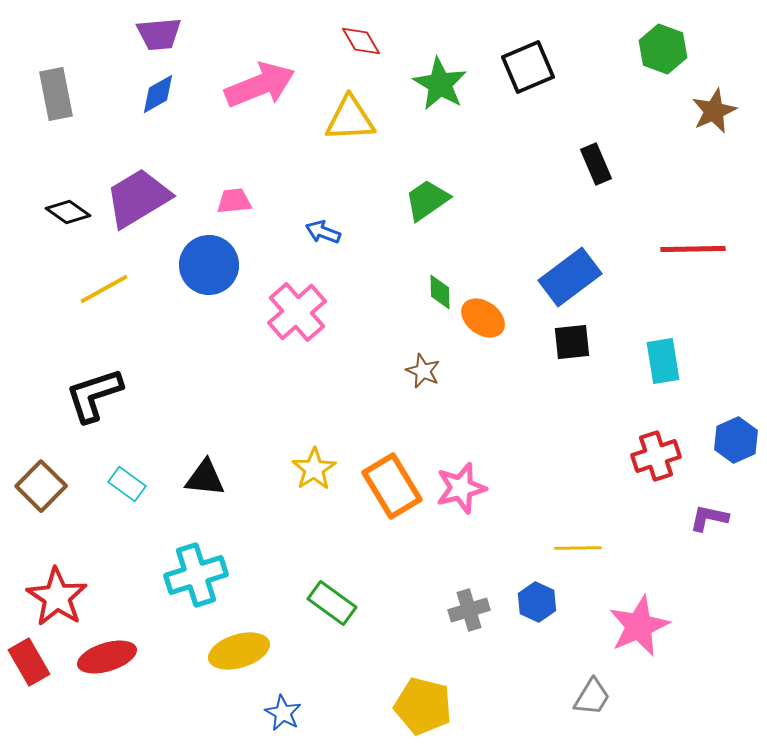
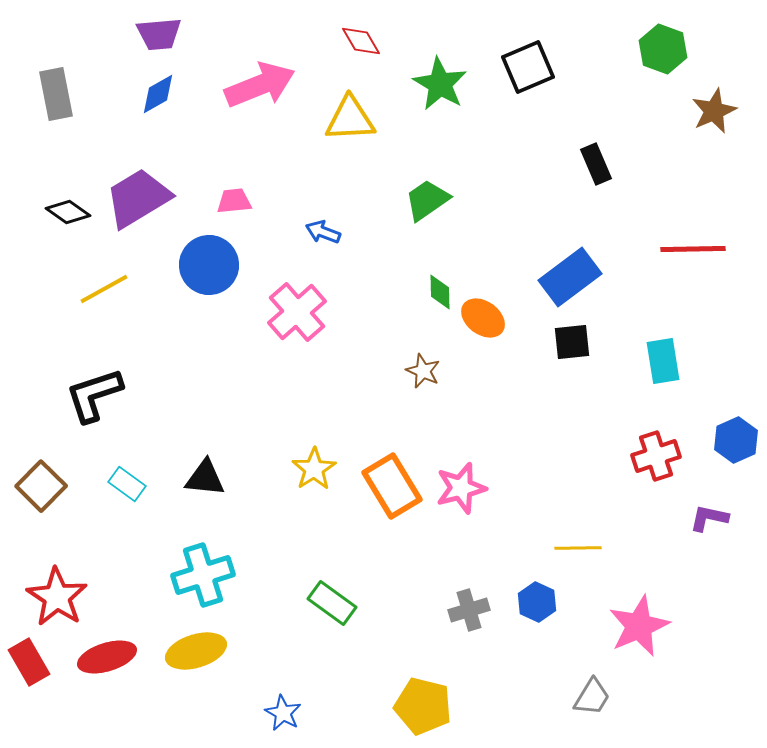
cyan cross at (196, 575): moved 7 px right
yellow ellipse at (239, 651): moved 43 px left
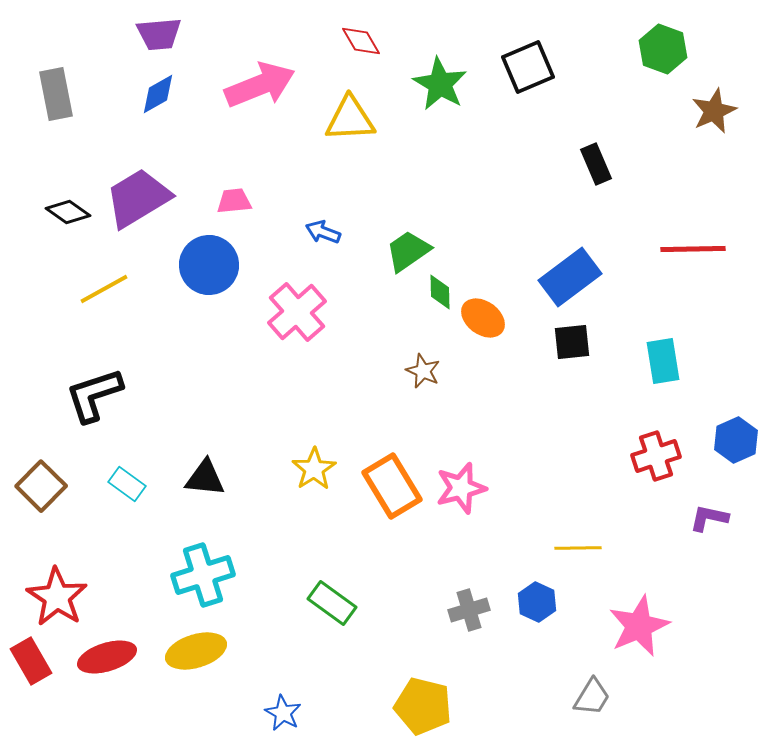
green trapezoid at (427, 200): moved 19 px left, 51 px down
red rectangle at (29, 662): moved 2 px right, 1 px up
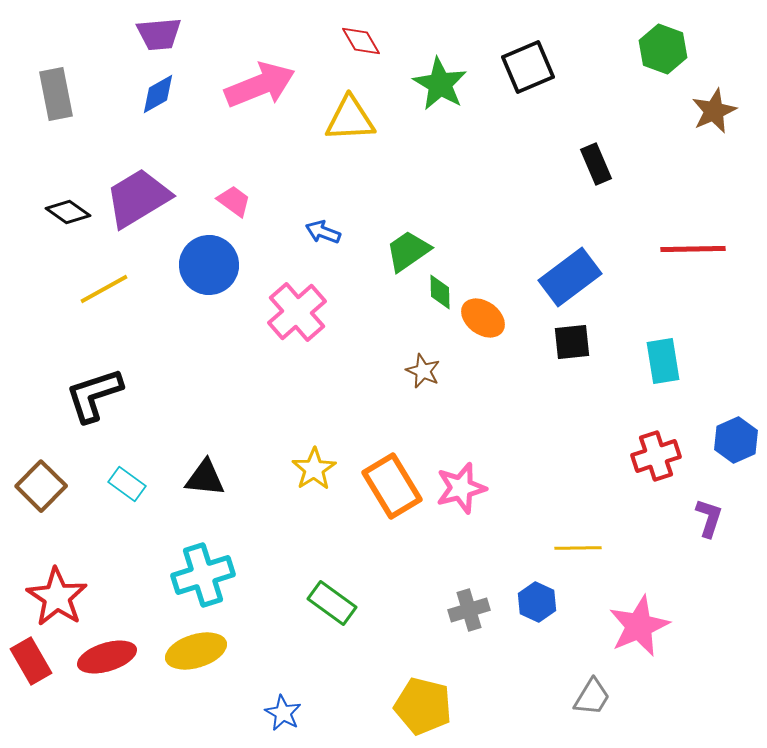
pink trapezoid at (234, 201): rotated 42 degrees clockwise
purple L-shape at (709, 518): rotated 96 degrees clockwise
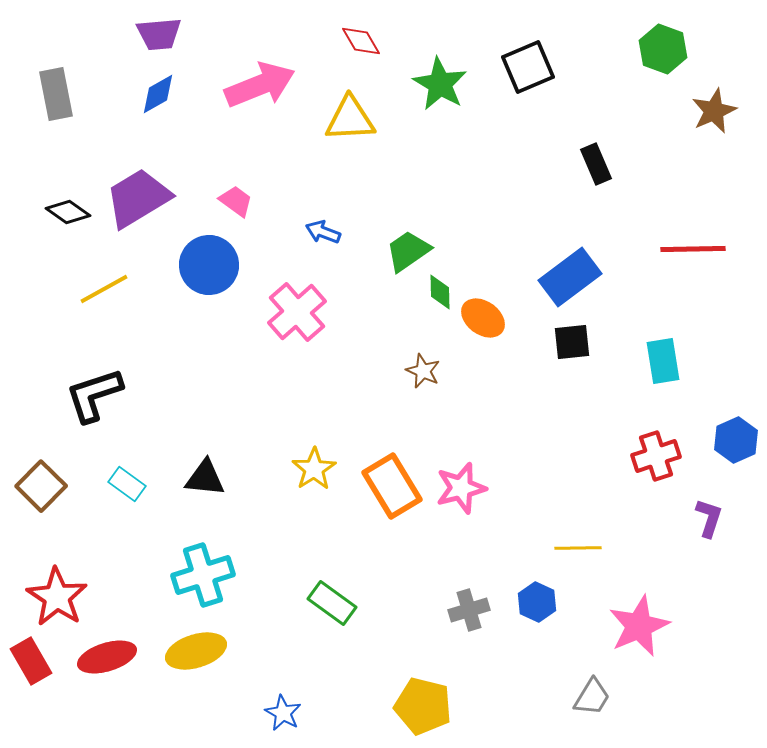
pink trapezoid at (234, 201): moved 2 px right
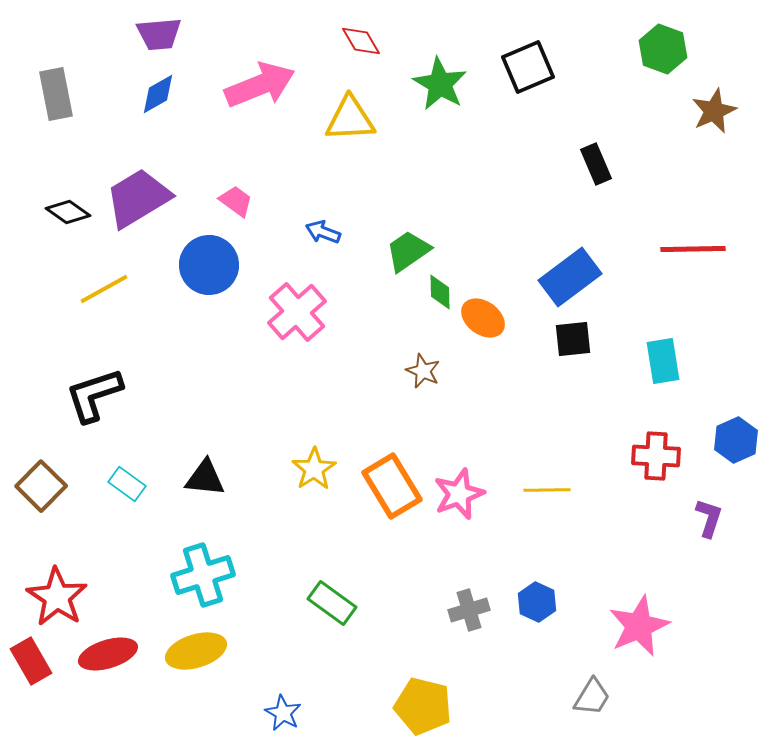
black square at (572, 342): moved 1 px right, 3 px up
red cross at (656, 456): rotated 21 degrees clockwise
pink star at (461, 488): moved 2 px left, 6 px down; rotated 6 degrees counterclockwise
yellow line at (578, 548): moved 31 px left, 58 px up
red ellipse at (107, 657): moved 1 px right, 3 px up
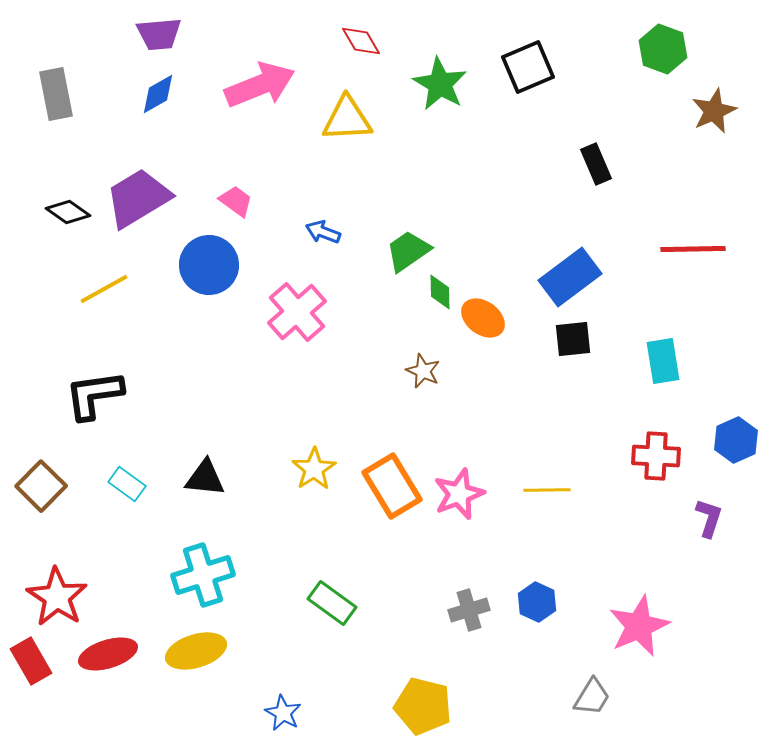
yellow triangle at (350, 119): moved 3 px left
black L-shape at (94, 395): rotated 10 degrees clockwise
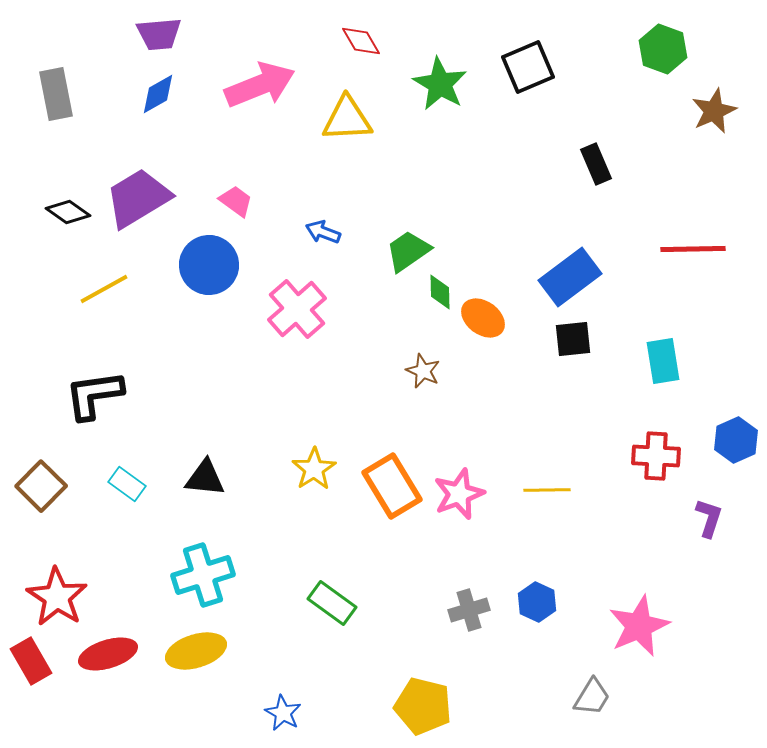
pink cross at (297, 312): moved 3 px up
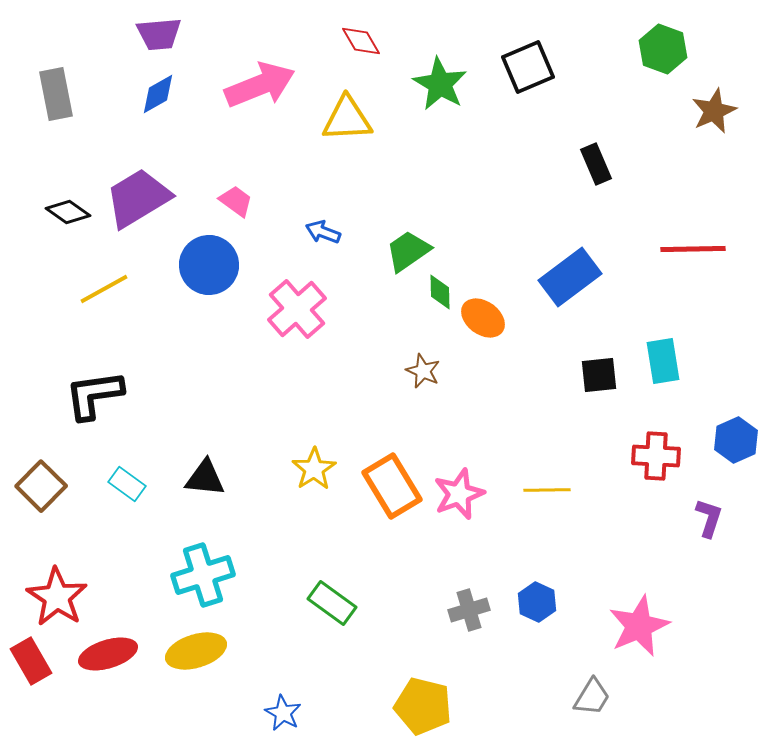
black square at (573, 339): moved 26 px right, 36 px down
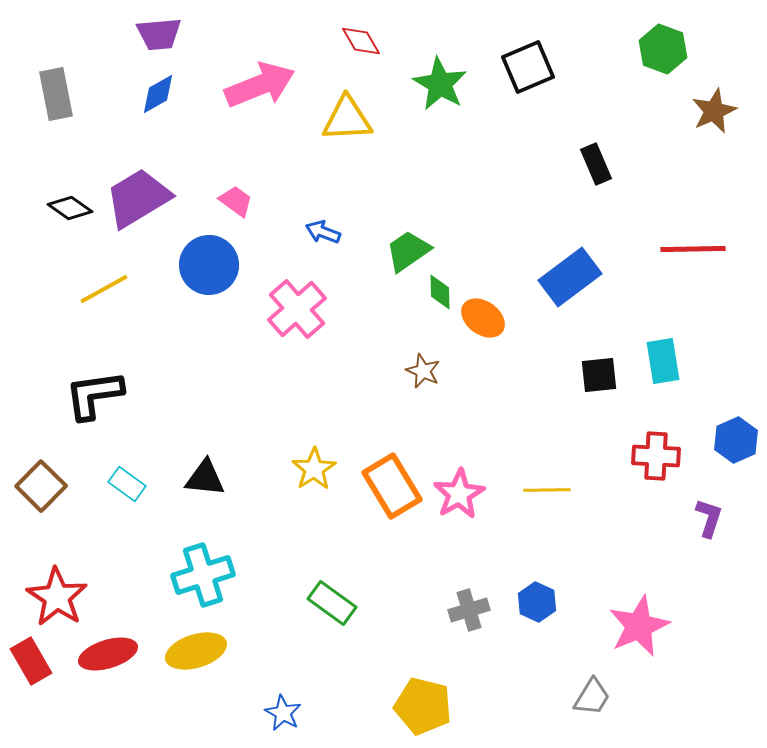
black diamond at (68, 212): moved 2 px right, 4 px up
pink star at (459, 494): rotated 9 degrees counterclockwise
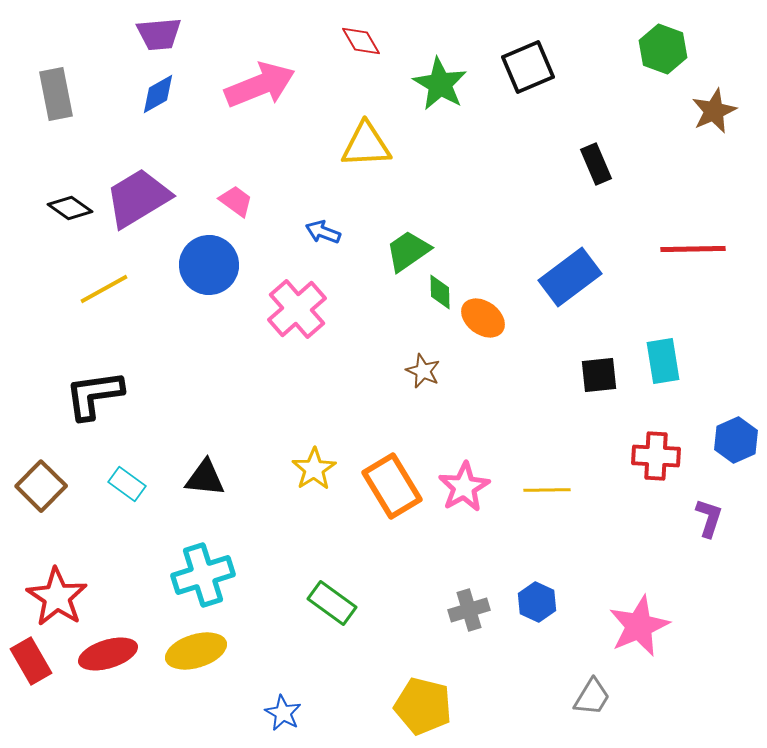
yellow triangle at (347, 119): moved 19 px right, 26 px down
pink star at (459, 494): moved 5 px right, 7 px up
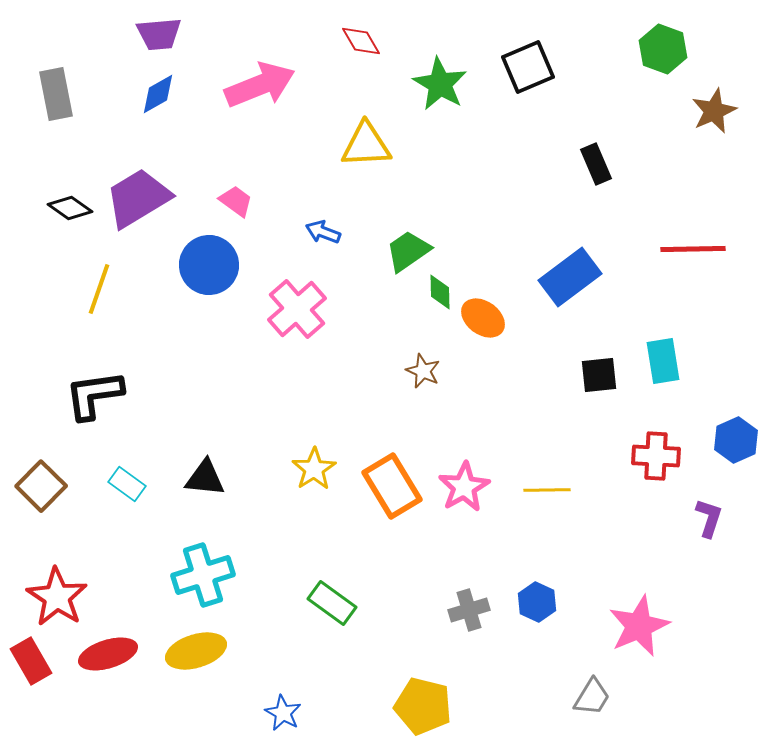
yellow line at (104, 289): moved 5 px left; rotated 42 degrees counterclockwise
